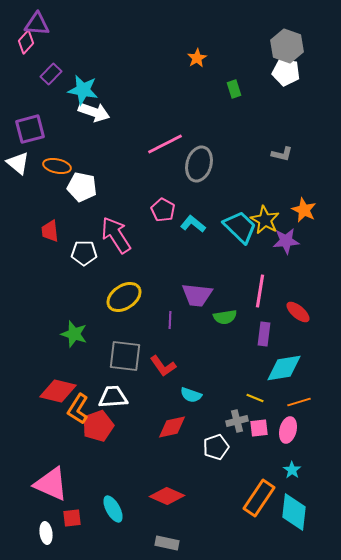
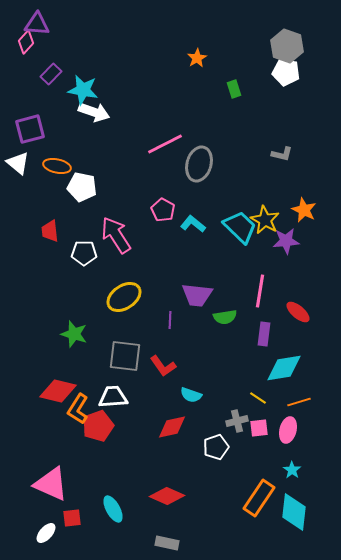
yellow line at (255, 398): moved 3 px right; rotated 12 degrees clockwise
white ellipse at (46, 533): rotated 50 degrees clockwise
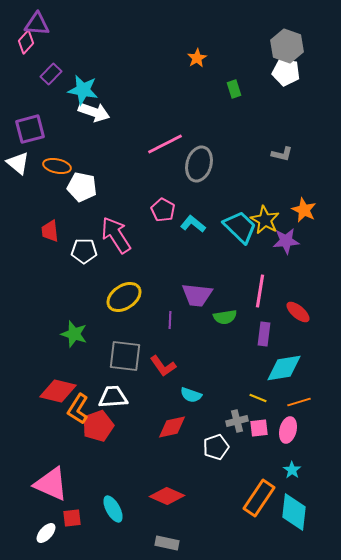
white pentagon at (84, 253): moved 2 px up
yellow line at (258, 398): rotated 12 degrees counterclockwise
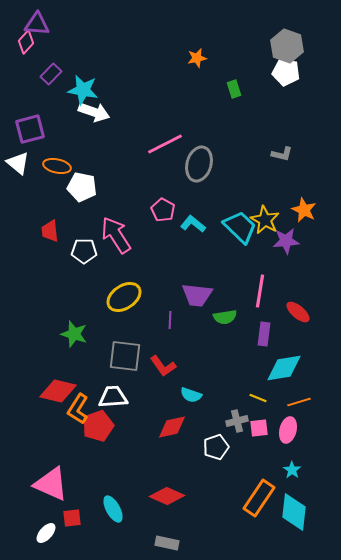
orange star at (197, 58): rotated 18 degrees clockwise
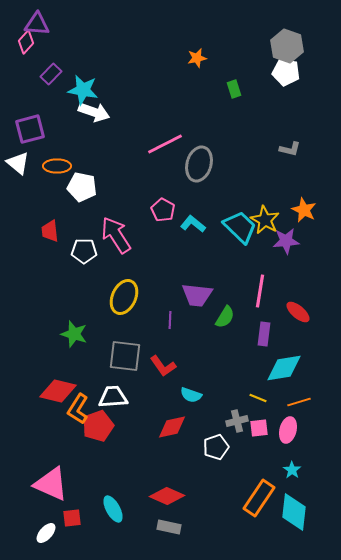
gray L-shape at (282, 154): moved 8 px right, 5 px up
orange ellipse at (57, 166): rotated 12 degrees counterclockwise
yellow ellipse at (124, 297): rotated 32 degrees counterclockwise
green semicircle at (225, 317): rotated 50 degrees counterclockwise
gray rectangle at (167, 543): moved 2 px right, 16 px up
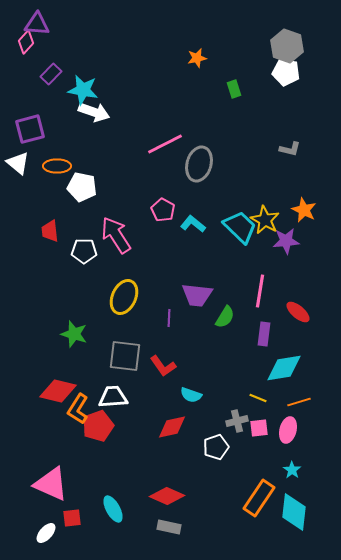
purple line at (170, 320): moved 1 px left, 2 px up
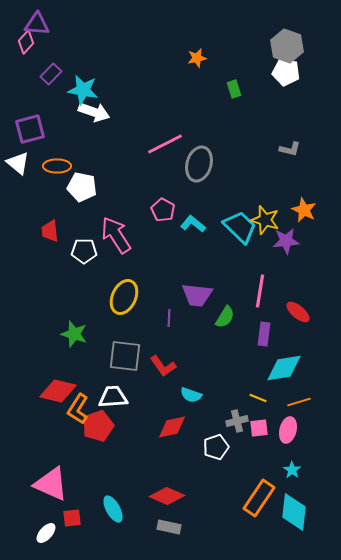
yellow star at (265, 220): rotated 12 degrees counterclockwise
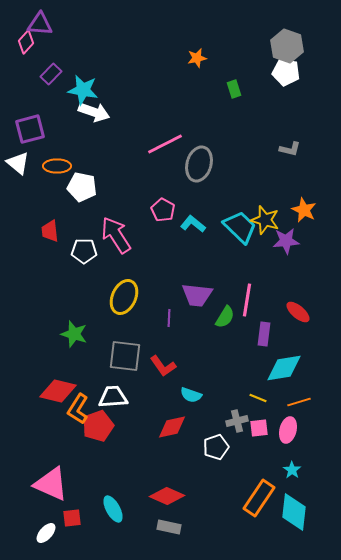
purple triangle at (37, 24): moved 3 px right
pink line at (260, 291): moved 13 px left, 9 px down
